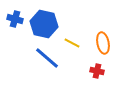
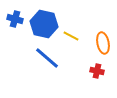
yellow line: moved 1 px left, 7 px up
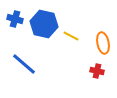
blue line: moved 23 px left, 6 px down
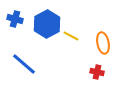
blue hexagon: moved 3 px right; rotated 20 degrees clockwise
red cross: moved 1 px down
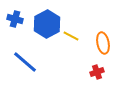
blue line: moved 1 px right, 2 px up
red cross: rotated 32 degrees counterclockwise
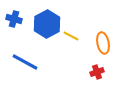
blue cross: moved 1 px left
blue line: rotated 12 degrees counterclockwise
